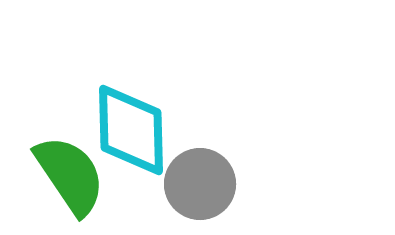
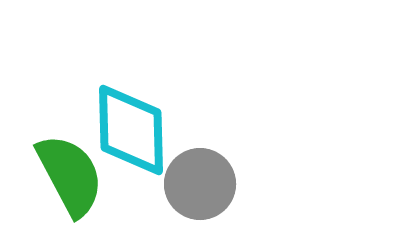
green semicircle: rotated 6 degrees clockwise
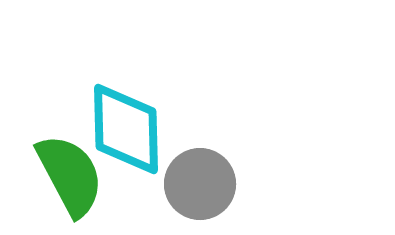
cyan diamond: moved 5 px left, 1 px up
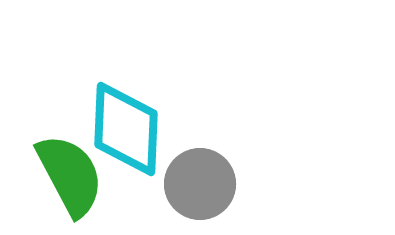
cyan diamond: rotated 4 degrees clockwise
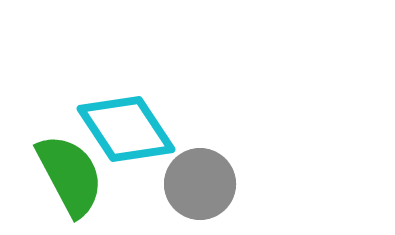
cyan diamond: rotated 36 degrees counterclockwise
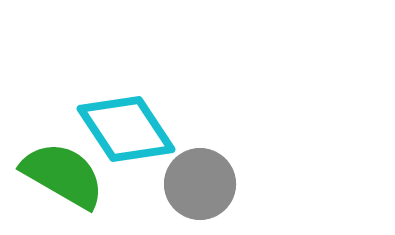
green semicircle: moved 7 px left; rotated 32 degrees counterclockwise
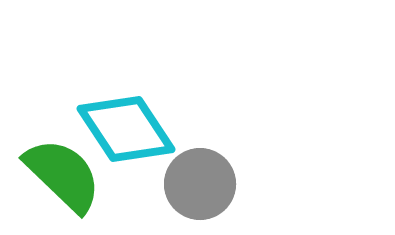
green semicircle: rotated 14 degrees clockwise
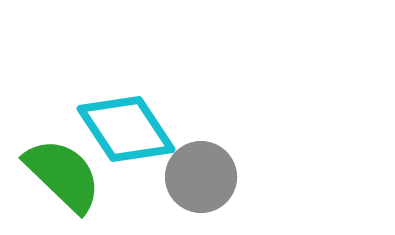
gray circle: moved 1 px right, 7 px up
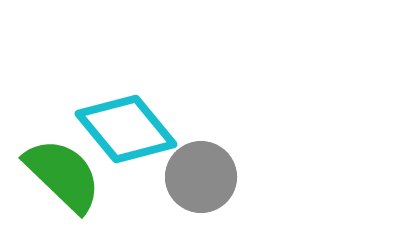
cyan diamond: rotated 6 degrees counterclockwise
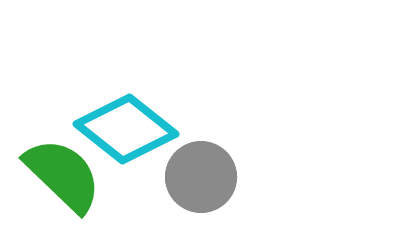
cyan diamond: rotated 12 degrees counterclockwise
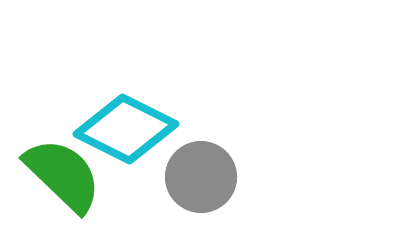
cyan diamond: rotated 12 degrees counterclockwise
